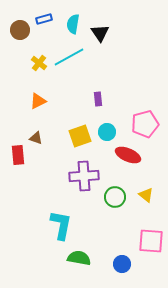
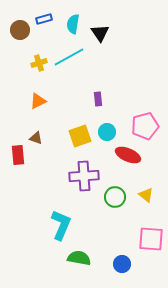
yellow cross: rotated 35 degrees clockwise
pink pentagon: moved 2 px down
cyan L-shape: rotated 12 degrees clockwise
pink square: moved 2 px up
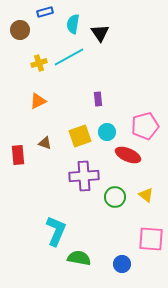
blue rectangle: moved 1 px right, 7 px up
brown triangle: moved 9 px right, 5 px down
cyan L-shape: moved 5 px left, 6 px down
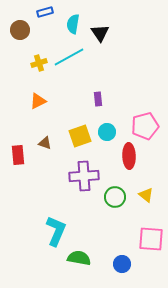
red ellipse: moved 1 px right, 1 px down; rotated 65 degrees clockwise
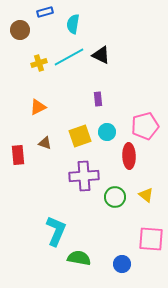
black triangle: moved 1 px right, 22 px down; rotated 30 degrees counterclockwise
orange triangle: moved 6 px down
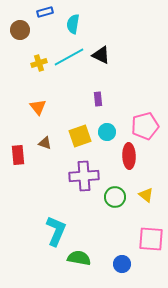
orange triangle: rotated 42 degrees counterclockwise
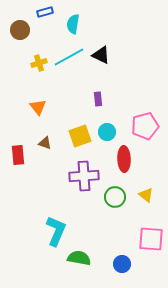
red ellipse: moved 5 px left, 3 px down
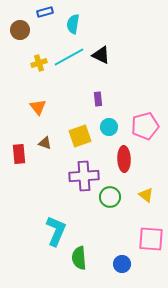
cyan circle: moved 2 px right, 5 px up
red rectangle: moved 1 px right, 1 px up
green circle: moved 5 px left
green semicircle: rotated 105 degrees counterclockwise
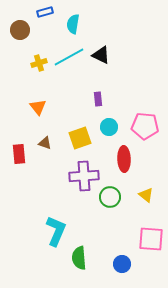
pink pentagon: rotated 20 degrees clockwise
yellow square: moved 2 px down
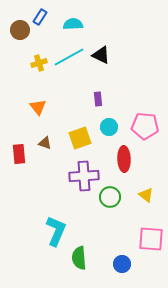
blue rectangle: moved 5 px left, 5 px down; rotated 42 degrees counterclockwise
cyan semicircle: rotated 78 degrees clockwise
